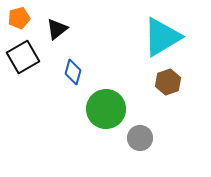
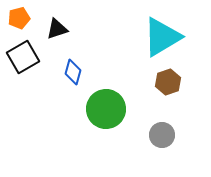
black triangle: rotated 20 degrees clockwise
gray circle: moved 22 px right, 3 px up
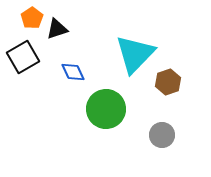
orange pentagon: moved 13 px right; rotated 20 degrees counterclockwise
cyan triangle: moved 27 px left, 17 px down; rotated 15 degrees counterclockwise
blue diamond: rotated 40 degrees counterclockwise
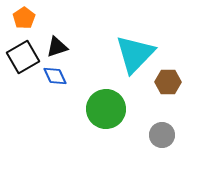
orange pentagon: moved 8 px left
black triangle: moved 18 px down
blue diamond: moved 18 px left, 4 px down
brown hexagon: rotated 20 degrees clockwise
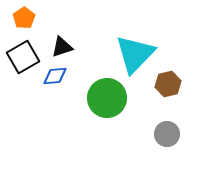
black triangle: moved 5 px right
blue diamond: rotated 70 degrees counterclockwise
brown hexagon: moved 2 px down; rotated 15 degrees counterclockwise
green circle: moved 1 px right, 11 px up
gray circle: moved 5 px right, 1 px up
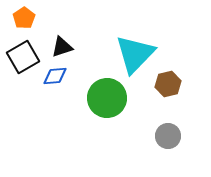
gray circle: moved 1 px right, 2 px down
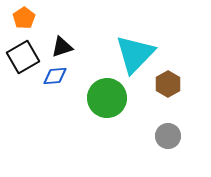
brown hexagon: rotated 15 degrees counterclockwise
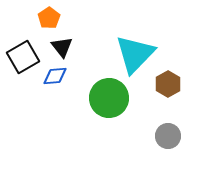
orange pentagon: moved 25 px right
black triangle: rotated 50 degrees counterclockwise
green circle: moved 2 px right
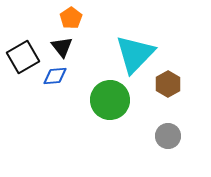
orange pentagon: moved 22 px right
green circle: moved 1 px right, 2 px down
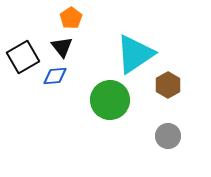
cyan triangle: rotated 12 degrees clockwise
brown hexagon: moved 1 px down
